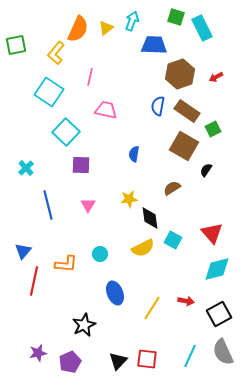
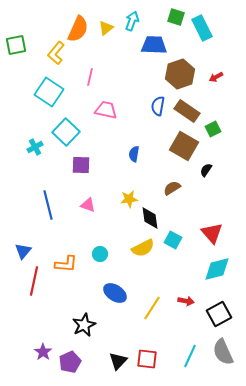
cyan cross at (26, 168): moved 9 px right, 21 px up; rotated 14 degrees clockwise
pink triangle at (88, 205): rotated 42 degrees counterclockwise
blue ellipse at (115, 293): rotated 35 degrees counterclockwise
purple star at (38, 353): moved 5 px right, 1 px up; rotated 24 degrees counterclockwise
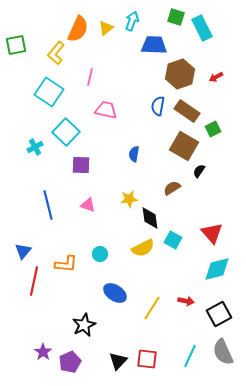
black semicircle at (206, 170): moved 7 px left, 1 px down
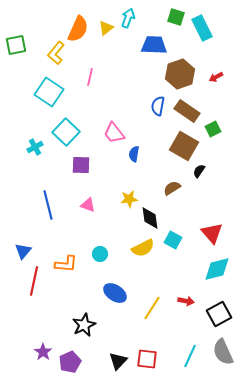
cyan arrow at (132, 21): moved 4 px left, 3 px up
pink trapezoid at (106, 110): moved 8 px right, 23 px down; rotated 140 degrees counterclockwise
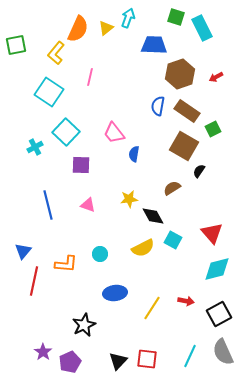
black diamond at (150, 218): moved 3 px right, 2 px up; rotated 20 degrees counterclockwise
blue ellipse at (115, 293): rotated 40 degrees counterclockwise
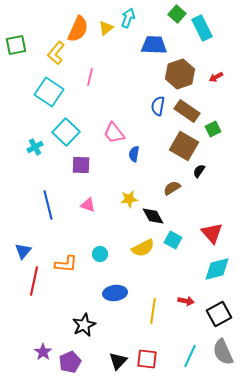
green square at (176, 17): moved 1 px right, 3 px up; rotated 24 degrees clockwise
yellow line at (152, 308): moved 1 px right, 3 px down; rotated 25 degrees counterclockwise
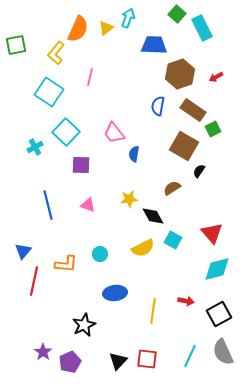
brown rectangle at (187, 111): moved 6 px right, 1 px up
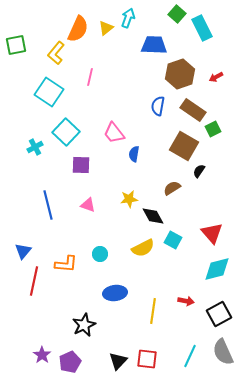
purple star at (43, 352): moved 1 px left, 3 px down
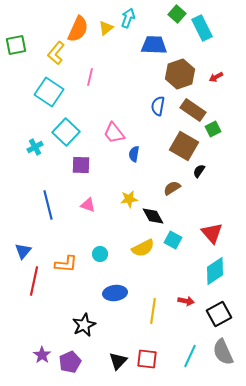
cyan diamond at (217, 269): moved 2 px left, 2 px down; rotated 20 degrees counterclockwise
